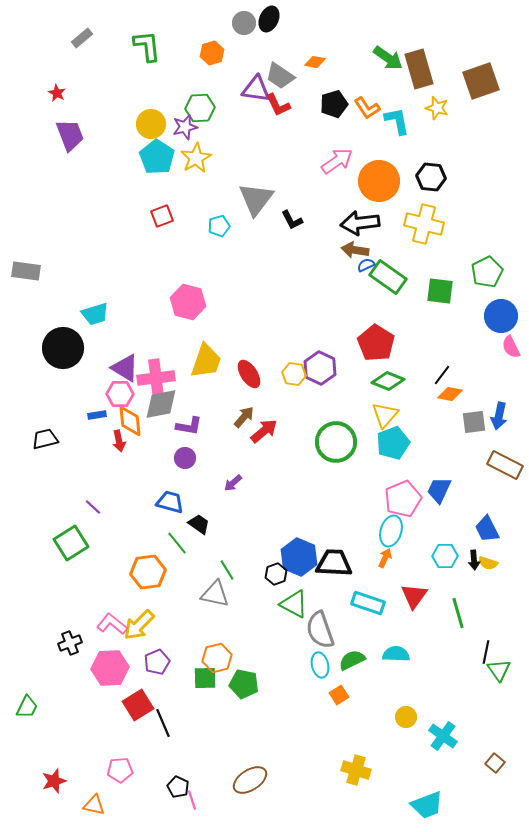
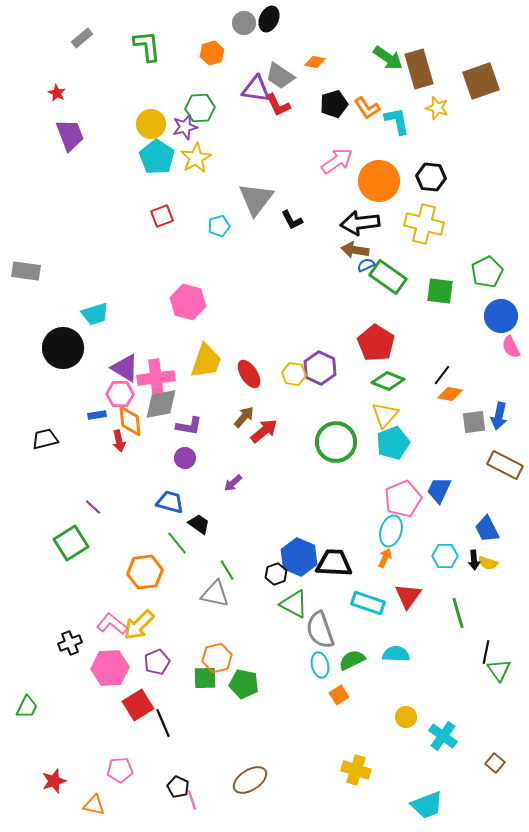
orange hexagon at (148, 572): moved 3 px left
red triangle at (414, 596): moved 6 px left
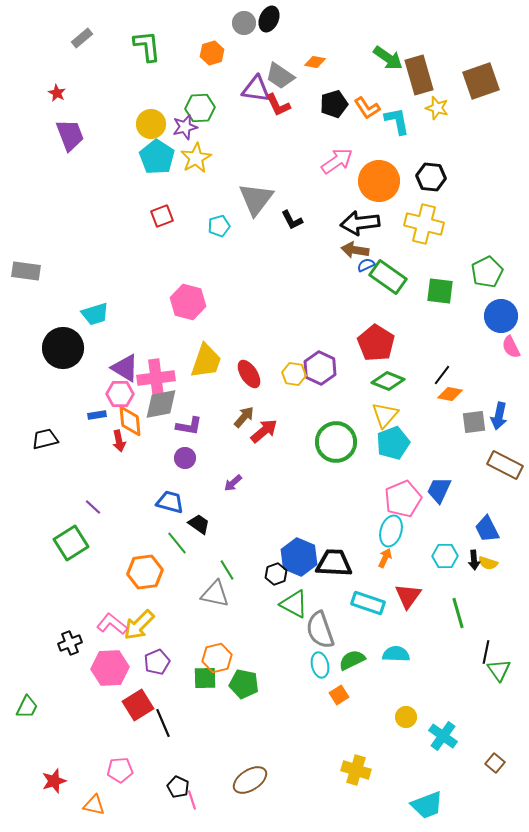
brown rectangle at (419, 69): moved 6 px down
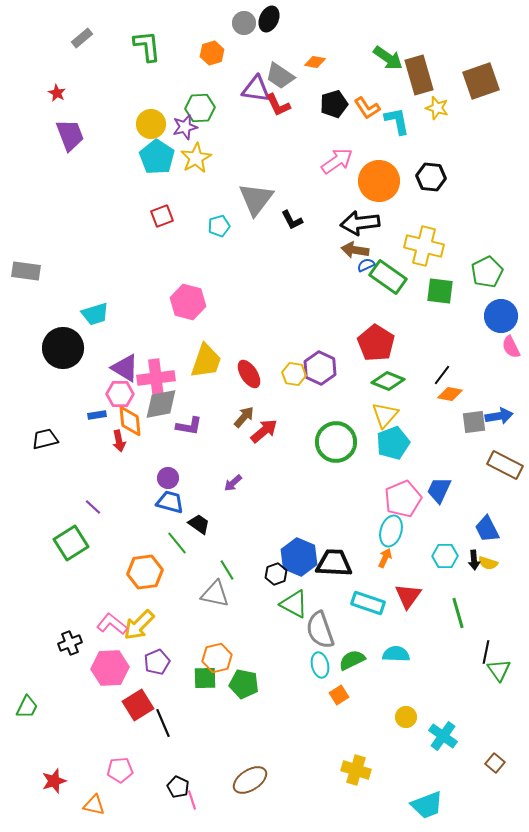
yellow cross at (424, 224): moved 22 px down
blue arrow at (499, 416): rotated 112 degrees counterclockwise
purple circle at (185, 458): moved 17 px left, 20 px down
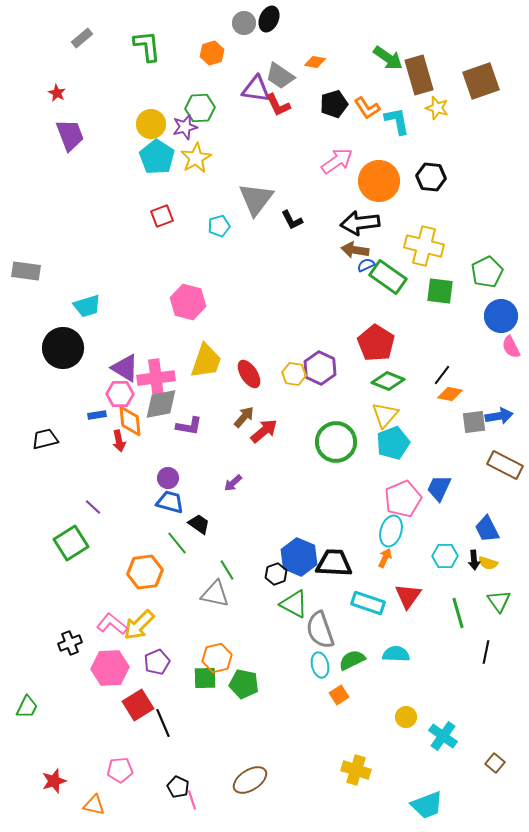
cyan trapezoid at (95, 314): moved 8 px left, 8 px up
blue trapezoid at (439, 490): moved 2 px up
green triangle at (499, 670): moved 69 px up
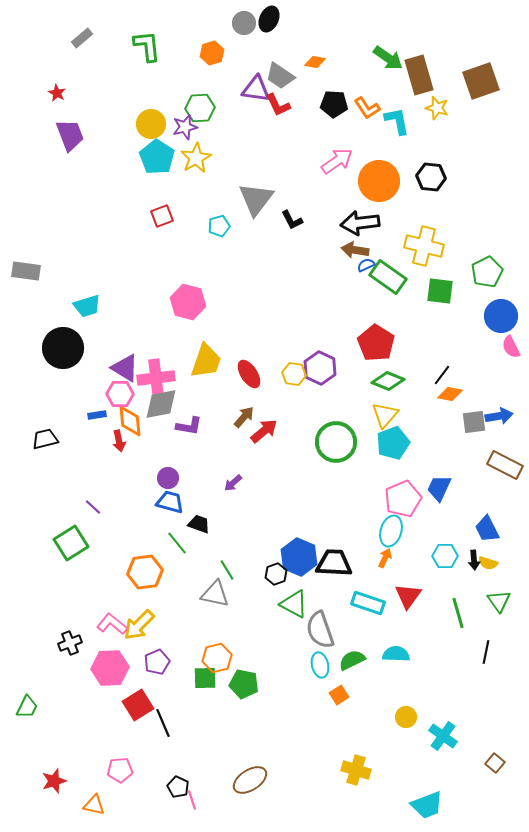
black pentagon at (334, 104): rotated 20 degrees clockwise
black trapezoid at (199, 524): rotated 15 degrees counterclockwise
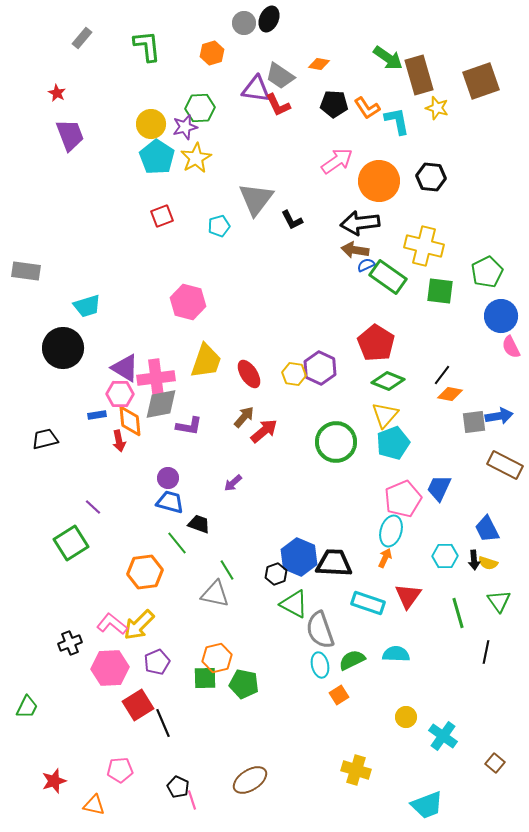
gray rectangle at (82, 38): rotated 10 degrees counterclockwise
orange diamond at (315, 62): moved 4 px right, 2 px down
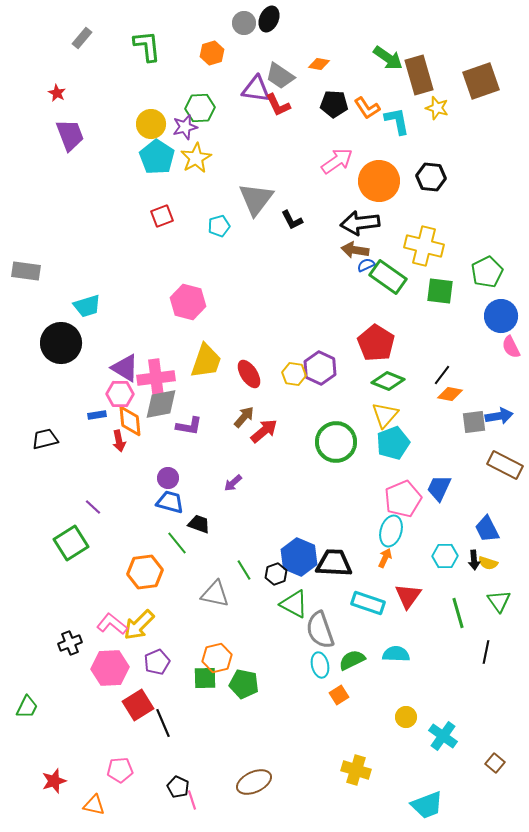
black circle at (63, 348): moved 2 px left, 5 px up
green line at (227, 570): moved 17 px right
brown ellipse at (250, 780): moved 4 px right, 2 px down; rotated 8 degrees clockwise
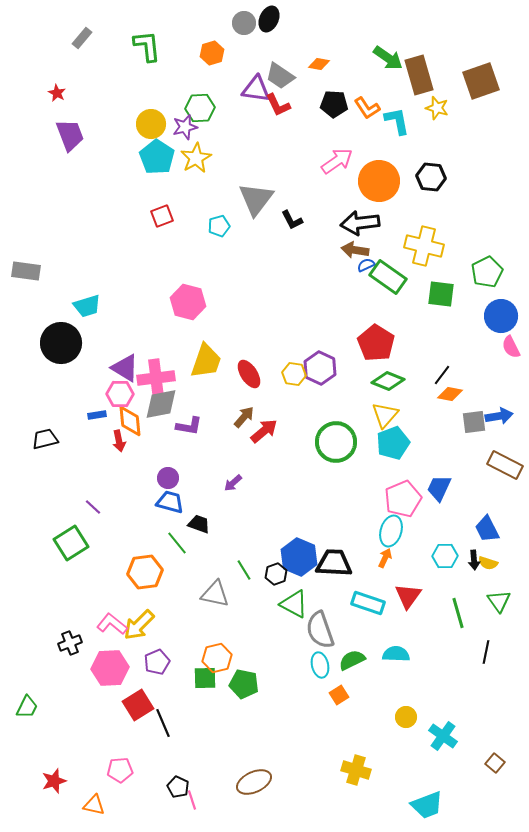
green square at (440, 291): moved 1 px right, 3 px down
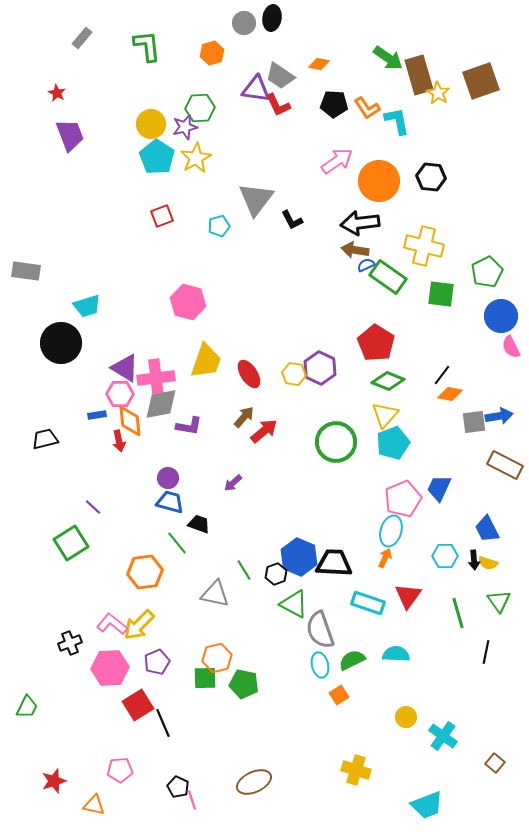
black ellipse at (269, 19): moved 3 px right, 1 px up; rotated 15 degrees counterclockwise
yellow star at (437, 108): moved 1 px right, 15 px up; rotated 15 degrees clockwise
